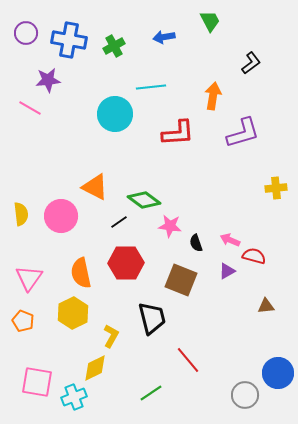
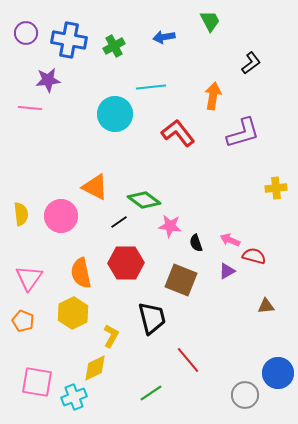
pink line: rotated 25 degrees counterclockwise
red L-shape: rotated 124 degrees counterclockwise
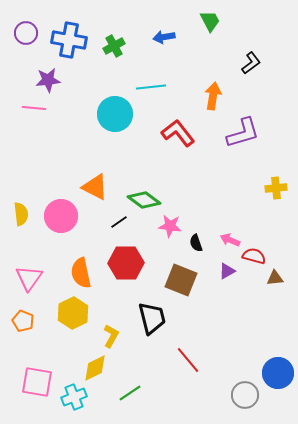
pink line: moved 4 px right
brown triangle: moved 9 px right, 28 px up
green line: moved 21 px left
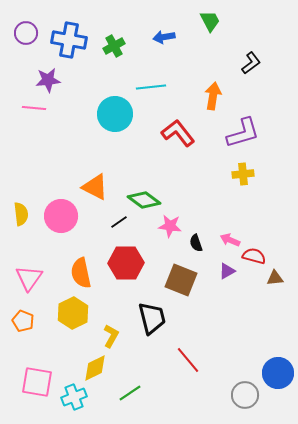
yellow cross: moved 33 px left, 14 px up
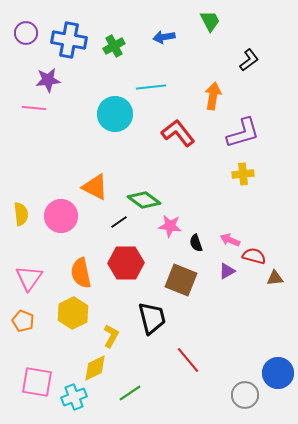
black L-shape: moved 2 px left, 3 px up
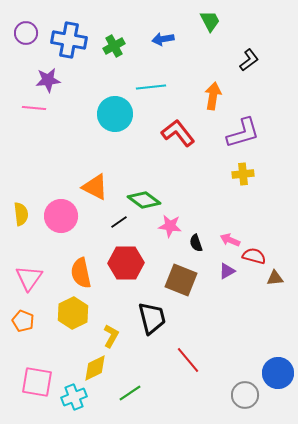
blue arrow: moved 1 px left, 2 px down
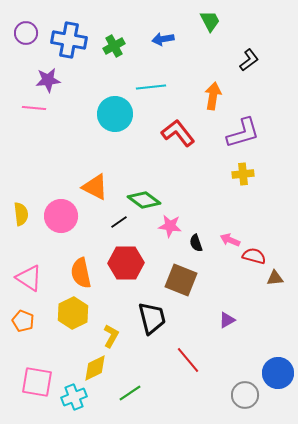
purple triangle: moved 49 px down
pink triangle: rotated 32 degrees counterclockwise
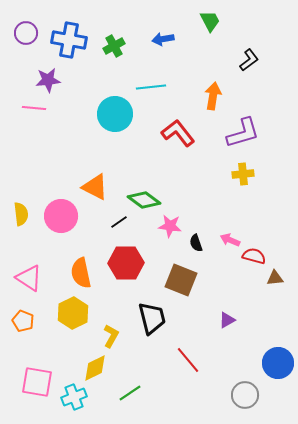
blue circle: moved 10 px up
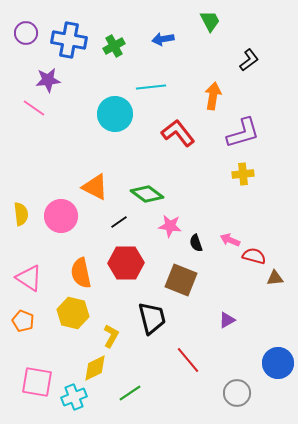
pink line: rotated 30 degrees clockwise
green diamond: moved 3 px right, 6 px up
yellow hexagon: rotated 20 degrees counterclockwise
gray circle: moved 8 px left, 2 px up
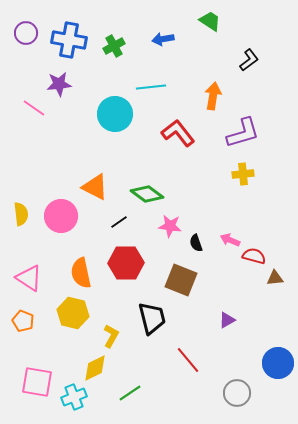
green trapezoid: rotated 30 degrees counterclockwise
purple star: moved 11 px right, 4 px down
